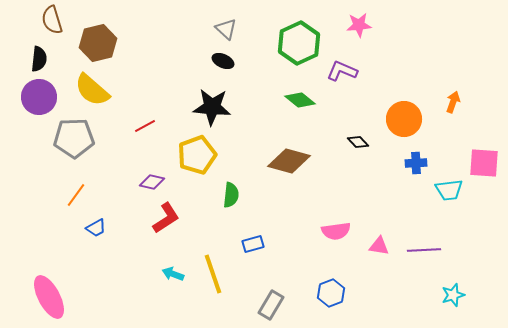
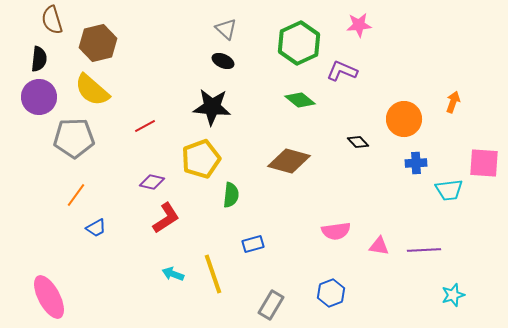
yellow pentagon: moved 4 px right, 4 px down
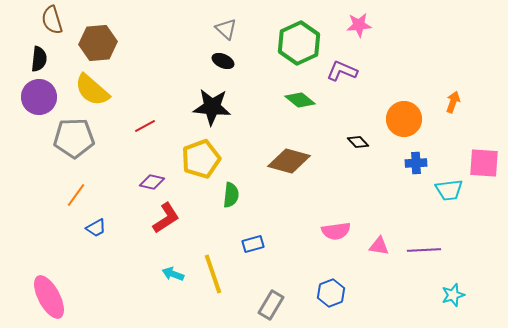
brown hexagon: rotated 9 degrees clockwise
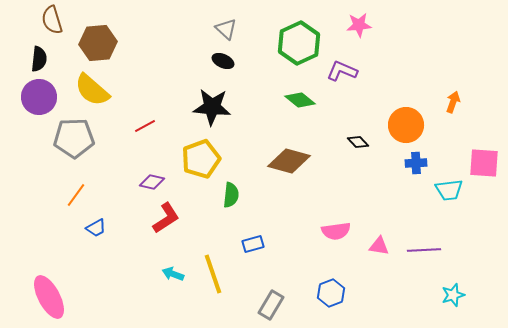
orange circle: moved 2 px right, 6 px down
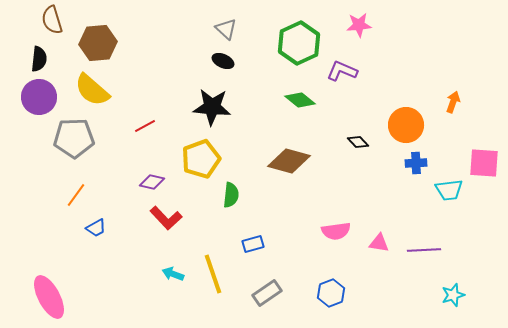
red L-shape: rotated 80 degrees clockwise
pink triangle: moved 3 px up
gray rectangle: moved 4 px left, 12 px up; rotated 24 degrees clockwise
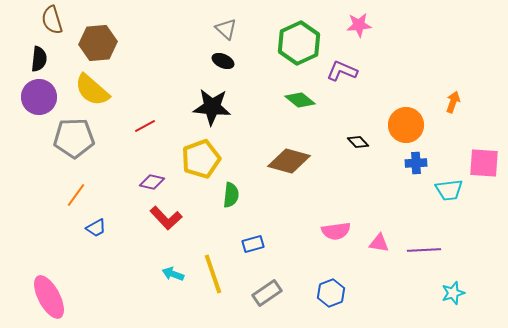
cyan star: moved 2 px up
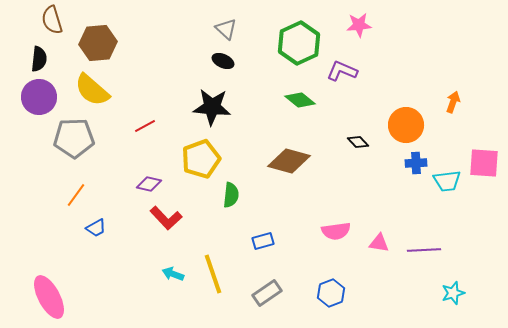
purple diamond: moved 3 px left, 2 px down
cyan trapezoid: moved 2 px left, 9 px up
blue rectangle: moved 10 px right, 3 px up
